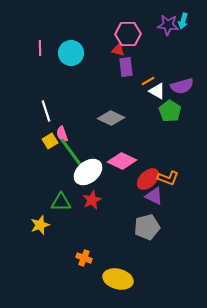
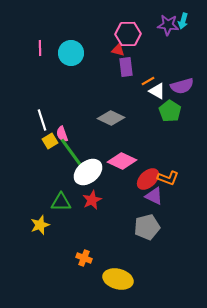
white line: moved 4 px left, 9 px down
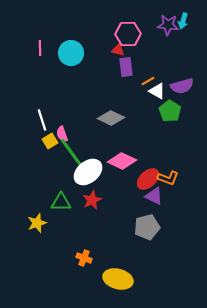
yellow star: moved 3 px left, 2 px up
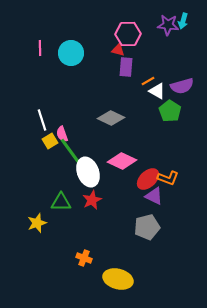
purple rectangle: rotated 12 degrees clockwise
white ellipse: rotated 72 degrees counterclockwise
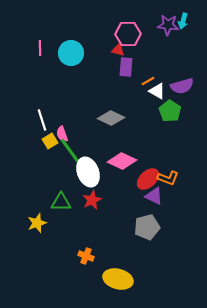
orange cross: moved 2 px right, 2 px up
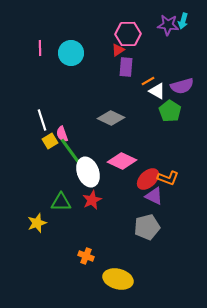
red triangle: rotated 48 degrees counterclockwise
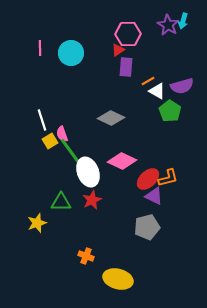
purple star: rotated 25 degrees clockwise
orange L-shape: rotated 35 degrees counterclockwise
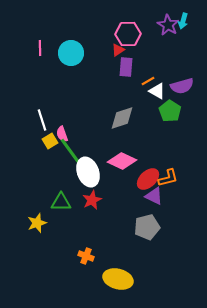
gray diamond: moved 11 px right; rotated 44 degrees counterclockwise
